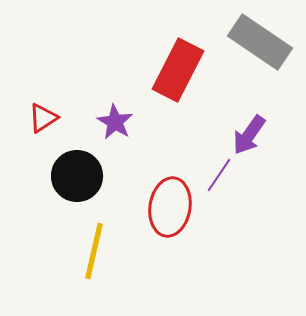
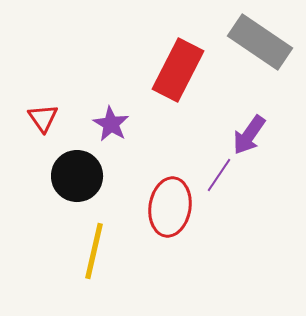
red triangle: rotated 32 degrees counterclockwise
purple star: moved 4 px left, 2 px down
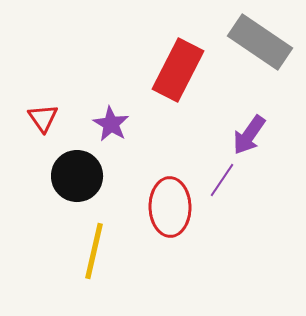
purple line: moved 3 px right, 5 px down
red ellipse: rotated 10 degrees counterclockwise
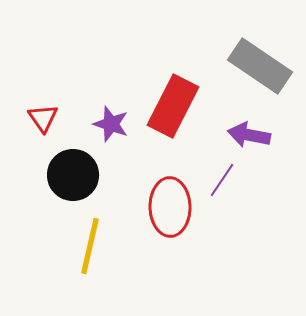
gray rectangle: moved 24 px down
red rectangle: moved 5 px left, 36 px down
purple star: rotated 12 degrees counterclockwise
purple arrow: rotated 66 degrees clockwise
black circle: moved 4 px left, 1 px up
yellow line: moved 4 px left, 5 px up
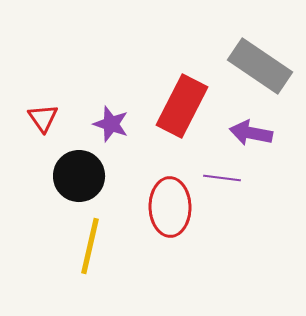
red rectangle: moved 9 px right
purple arrow: moved 2 px right, 2 px up
black circle: moved 6 px right, 1 px down
purple line: moved 2 px up; rotated 63 degrees clockwise
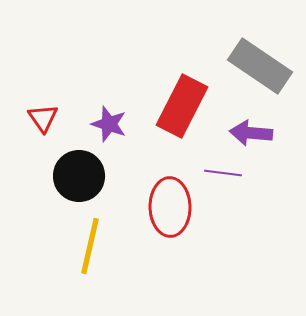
purple star: moved 2 px left
purple arrow: rotated 6 degrees counterclockwise
purple line: moved 1 px right, 5 px up
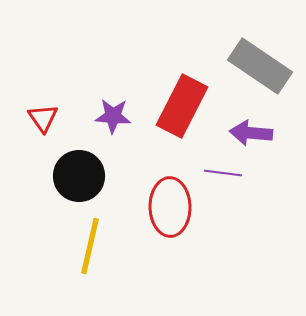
purple star: moved 4 px right, 8 px up; rotated 15 degrees counterclockwise
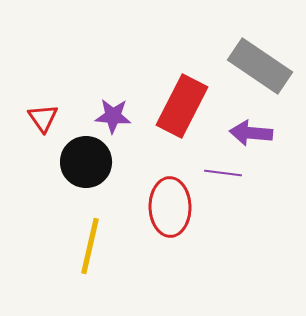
black circle: moved 7 px right, 14 px up
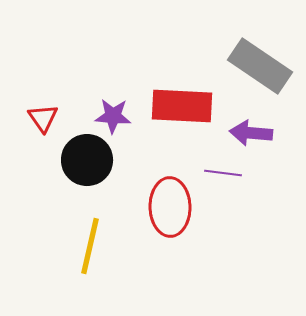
red rectangle: rotated 66 degrees clockwise
black circle: moved 1 px right, 2 px up
